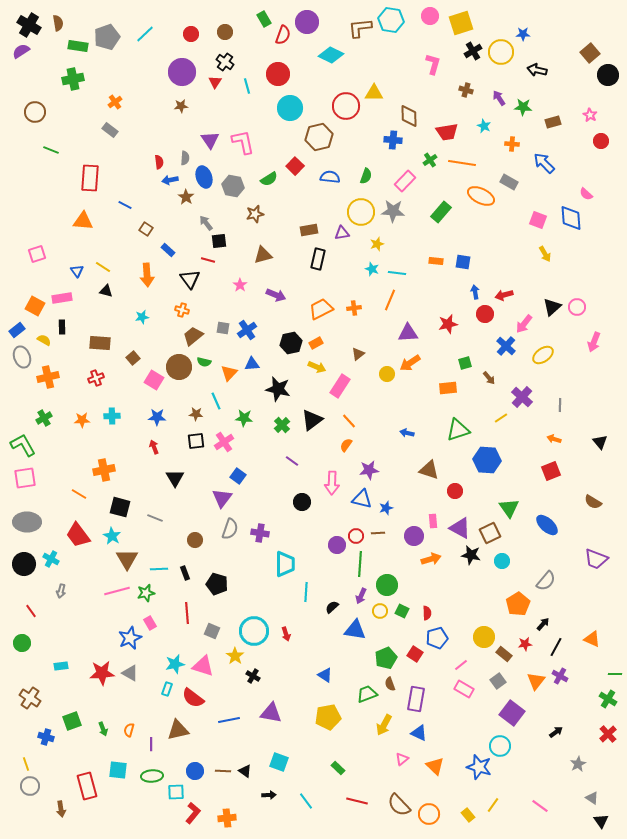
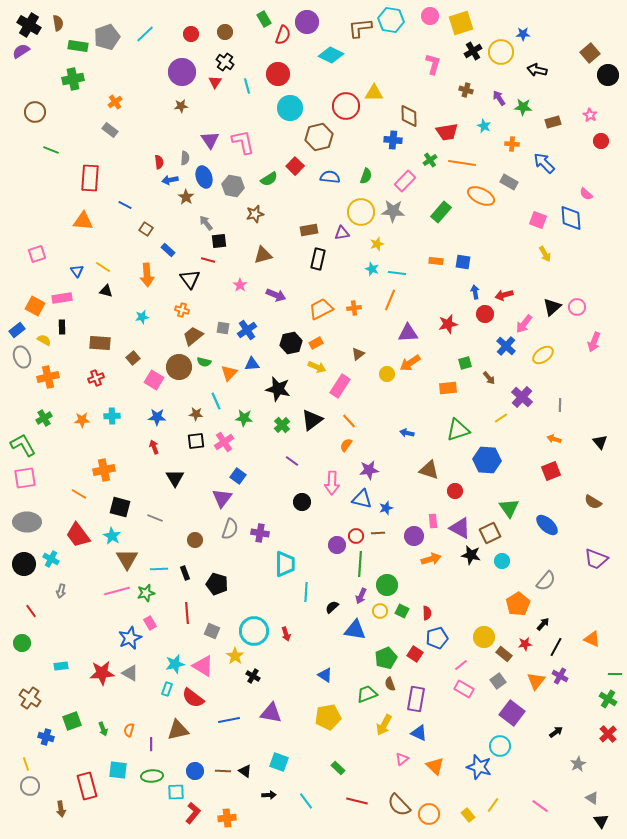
pink triangle at (203, 666): rotated 15 degrees clockwise
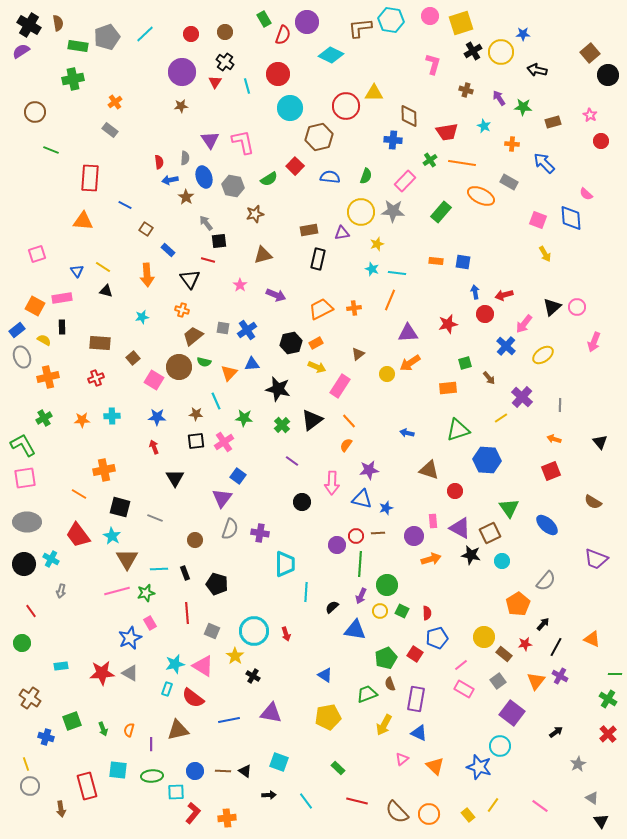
brown semicircle at (399, 805): moved 2 px left, 7 px down
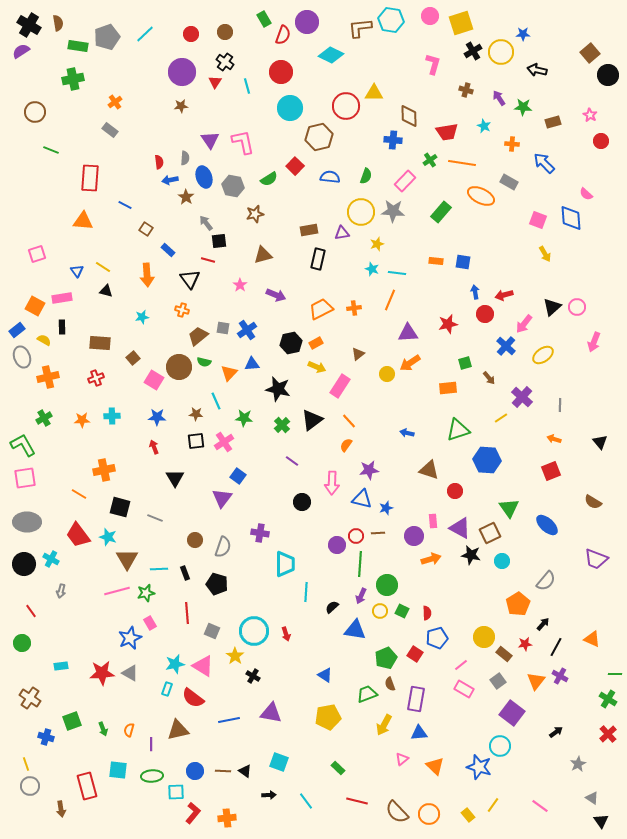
red circle at (278, 74): moved 3 px right, 2 px up
brown trapezoid at (193, 336): moved 5 px right
gray semicircle at (230, 529): moved 7 px left, 18 px down
cyan star at (112, 536): moved 4 px left, 1 px down; rotated 12 degrees counterclockwise
blue triangle at (419, 733): rotated 30 degrees counterclockwise
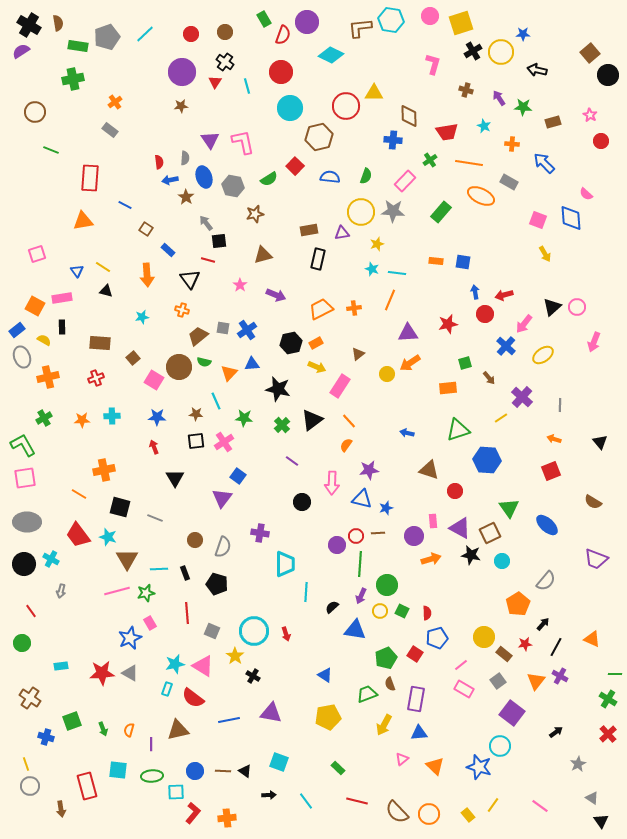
orange line at (462, 163): moved 7 px right
orange triangle at (83, 221): rotated 15 degrees counterclockwise
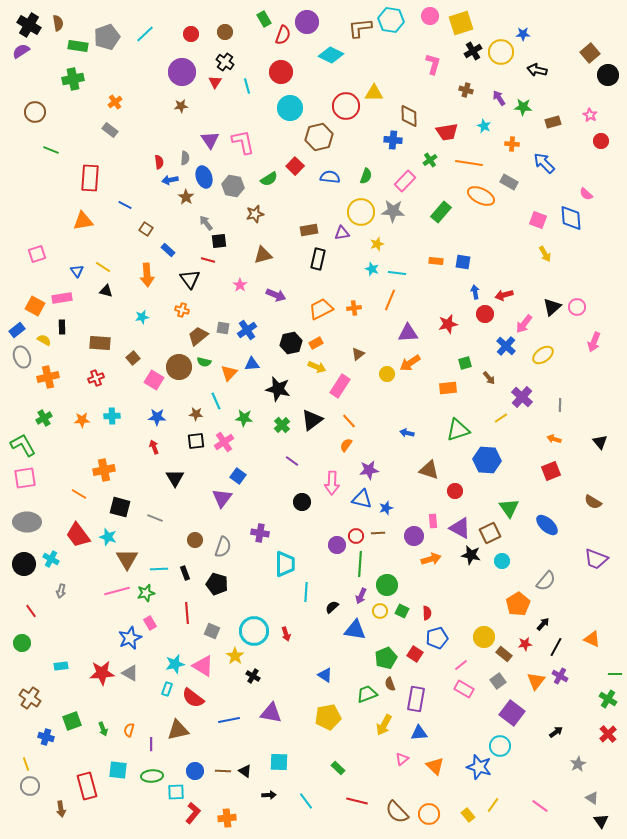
cyan square at (279, 762): rotated 18 degrees counterclockwise
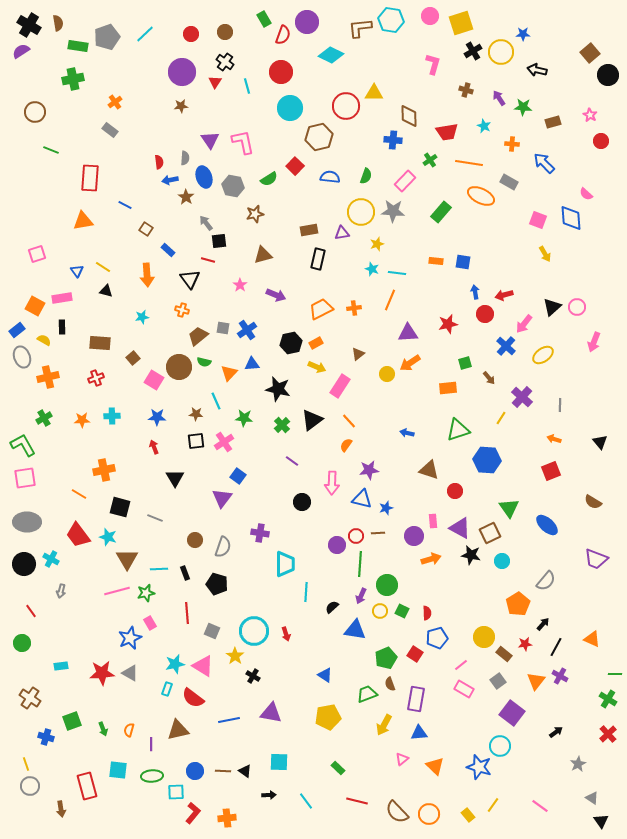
yellow line at (501, 418): rotated 24 degrees counterclockwise
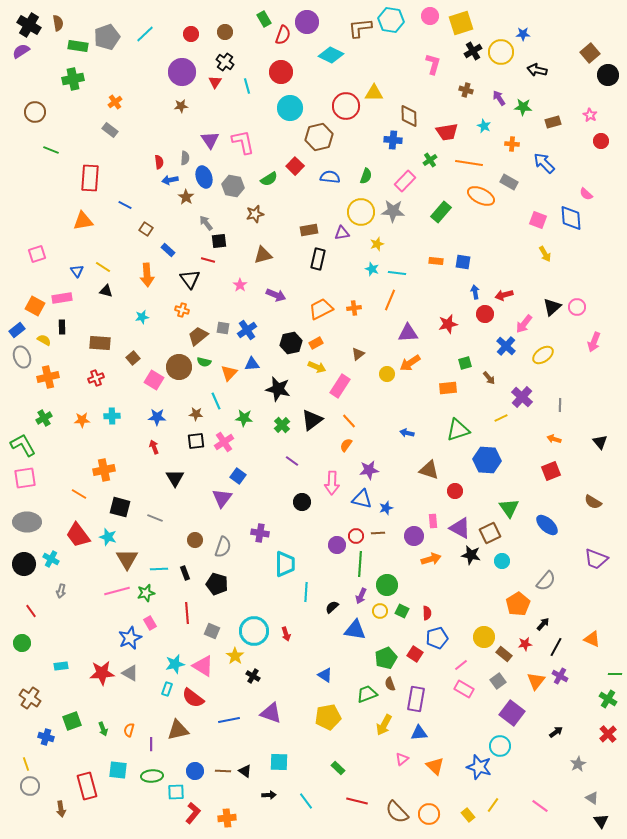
yellow line at (501, 418): rotated 32 degrees clockwise
purple triangle at (271, 713): rotated 10 degrees clockwise
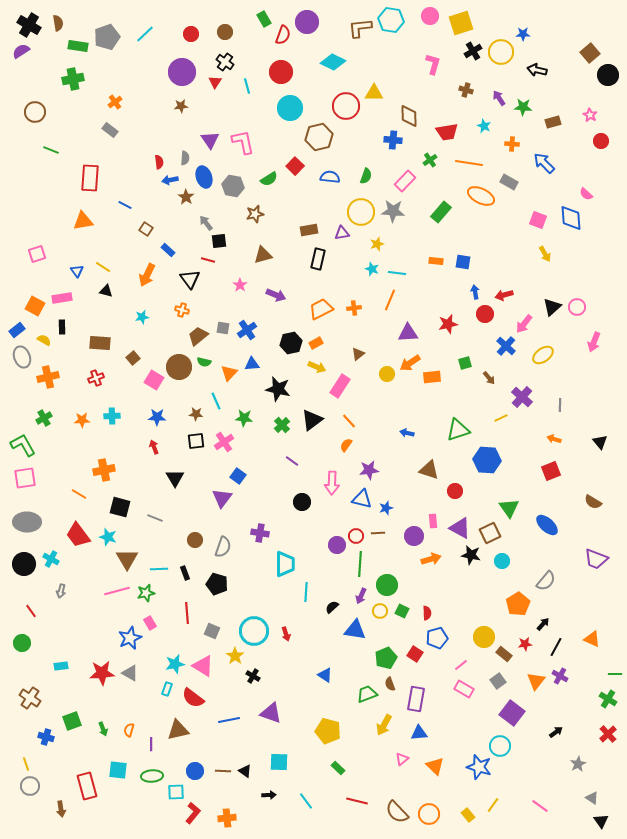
cyan diamond at (331, 55): moved 2 px right, 7 px down
orange arrow at (147, 275): rotated 30 degrees clockwise
orange rectangle at (448, 388): moved 16 px left, 11 px up
yellow pentagon at (328, 717): moved 14 px down; rotated 25 degrees clockwise
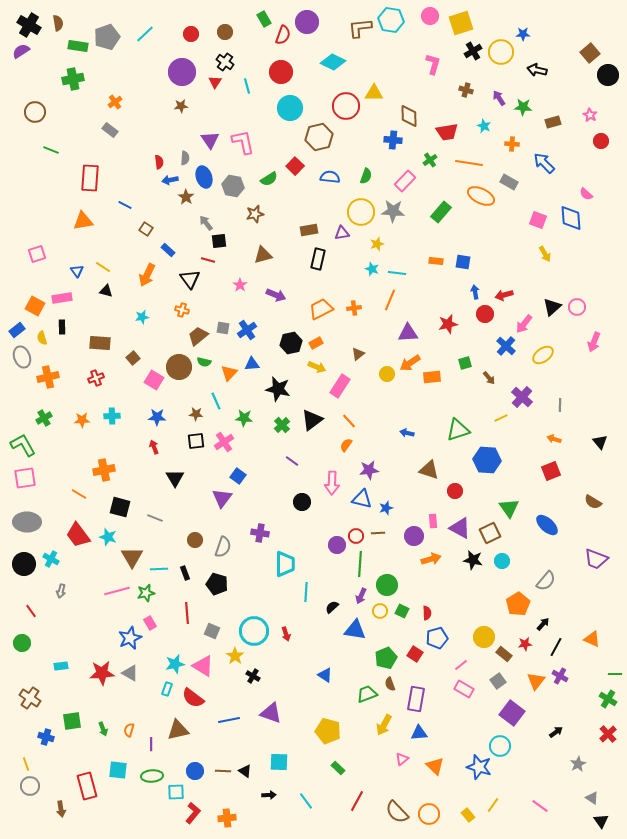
yellow semicircle at (44, 340): moved 2 px left, 2 px up; rotated 136 degrees counterclockwise
black star at (471, 555): moved 2 px right, 5 px down
brown triangle at (127, 559): moved 5 px right, 2 px up
green square at (72, 721): rotated 12 degrees clockwise
red line at (357, 801): rotated 75 degrees counterclockwise
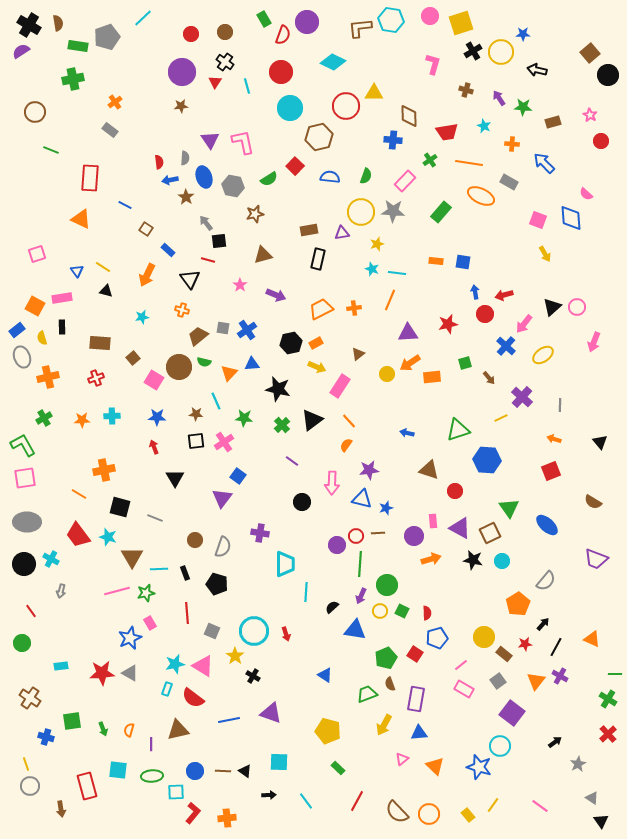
cyan line at (145, 34): moved 2 px left, 16 px up
orange triangle at (83, 221): moved 2 px left, 2 px up; rotated 35 degrees clockwise
black arrow at (556, 732): moved 1 px left, 10 px down
